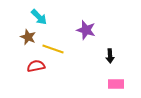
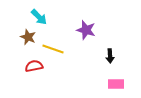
red semicircle: moved 2 px left
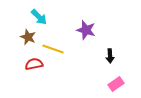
red semicircle: moved 2 px up
pink rectangle: rotated 35 degrees counterclockwise
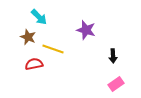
black arrow: moved 3 px right
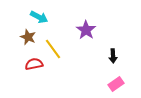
cyan arrow: rotated 18 degrees counterclockwise
purple star: rotated 18 degrees clockwise
yellow line: rotated 35 degrees clockwise
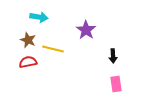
cyan arrow: rotated 18 degrees counterclockwise
brown star: moved 3 px down
yellow line: rotated 40 degrees counterclockwise
red semicircle: moved 6 px left, 2 px up
pink rectangle: rotated 63 degrees counterclockwise
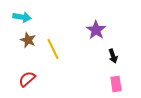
cyan arrow: moved 17 px left
purple star: moved 10 px right
yellow line: rotated 50 degrees clockwise
black arrow: rotated 16 degrees counterclockwise
red semicircle: moved 1 px left, 17 px down; rotated 30 degrees counterclockwise
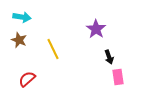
purple star: moved 1 px up
brown star: moved 9 px left
black arrow: moved 4 px left, 1 px down
pink rectangle: moved 2 px right, 7 px up
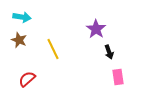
black arrow: moved 5 px up
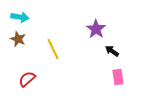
cyan arrow: moved 2 px left
brown star: moved 1 px left, 1 px up
black arrow: moved 3 px right, 1 px up; rotated 144 degrees clockwise
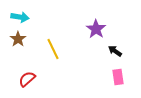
brown star: rotated 14 degrees clockwise
black arrow: moved 3 px right
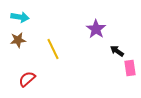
brown star: moved 1 px down; rotated 28 degrees clockwise
black arrow: moved 2 px right
pink rectangle: moved 12 px right, 9 px up
